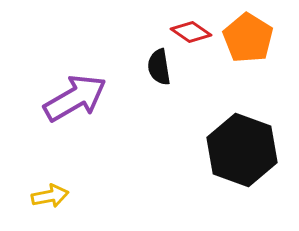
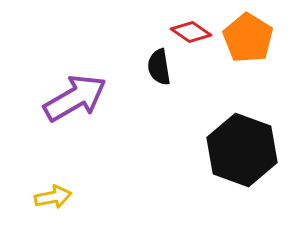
yellow arrow: moved 3 px right, 1 px down
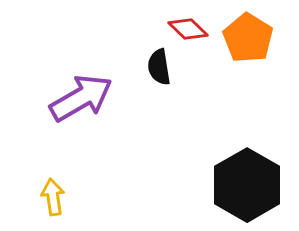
red diamond: moved 3 px left, 3 px up; rotated 9 degrees clockwise
purple arrow: moved 6 px right
black hexagon: moved 5 px right, 35 px down; rotated 10 degrees clockwise
yellow arrow: rotated 87 degrees counterclockwise
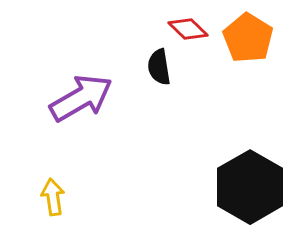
black hexagon: moved 3 px right, 2 px down
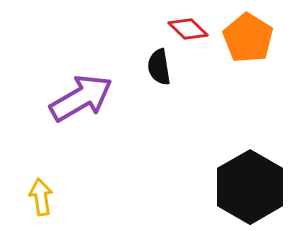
yellow arrow: moved 12 px left
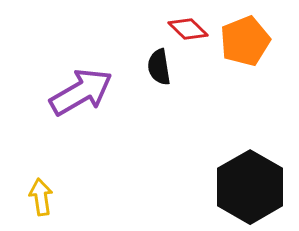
orange pentagon: moved 3 px left, 3 px down; rotated 18 degrees clockwise
purple arrow: moved 6 px up
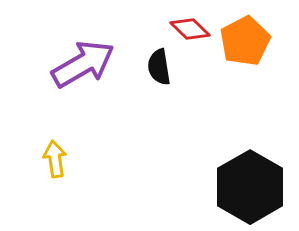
red diamond: moved 2 px right
orange pentagon: rotated 6 degrees counterclockwise
purple arrow: moved 2 px right, 28 px up
yellow arrow: moved 14 px right, 38 px up
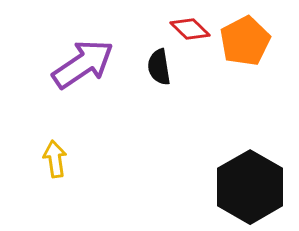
purple arrow: rotated 4 degrees counterclockwise
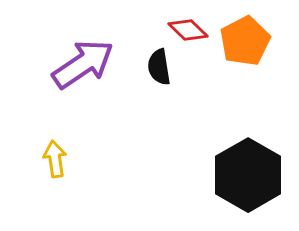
red diamond: moved 2 px left, 1 px down
black hexagon: moved 2 px left, 12 px up
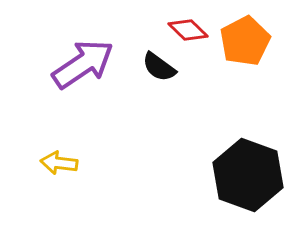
black semicircle: rotated 45 degrees counterclockwise
yellow arrow: moved 4 px right, 4 px down; rotated 75 degrees counterclockwise
black hexagon: rotated 10 degrees counterclockwise
